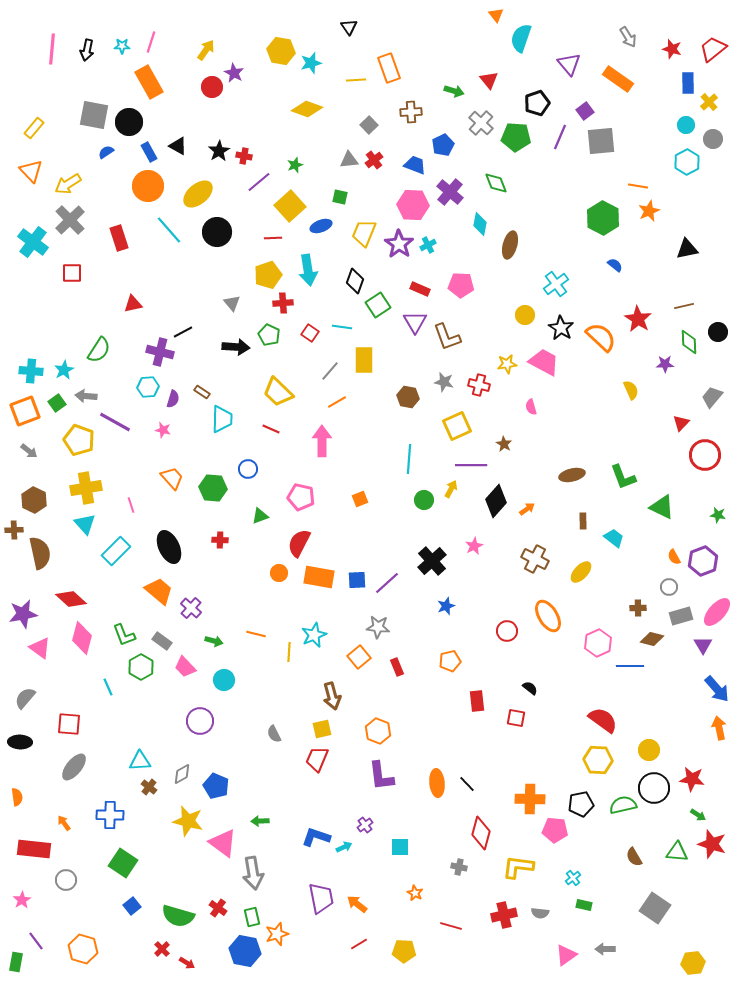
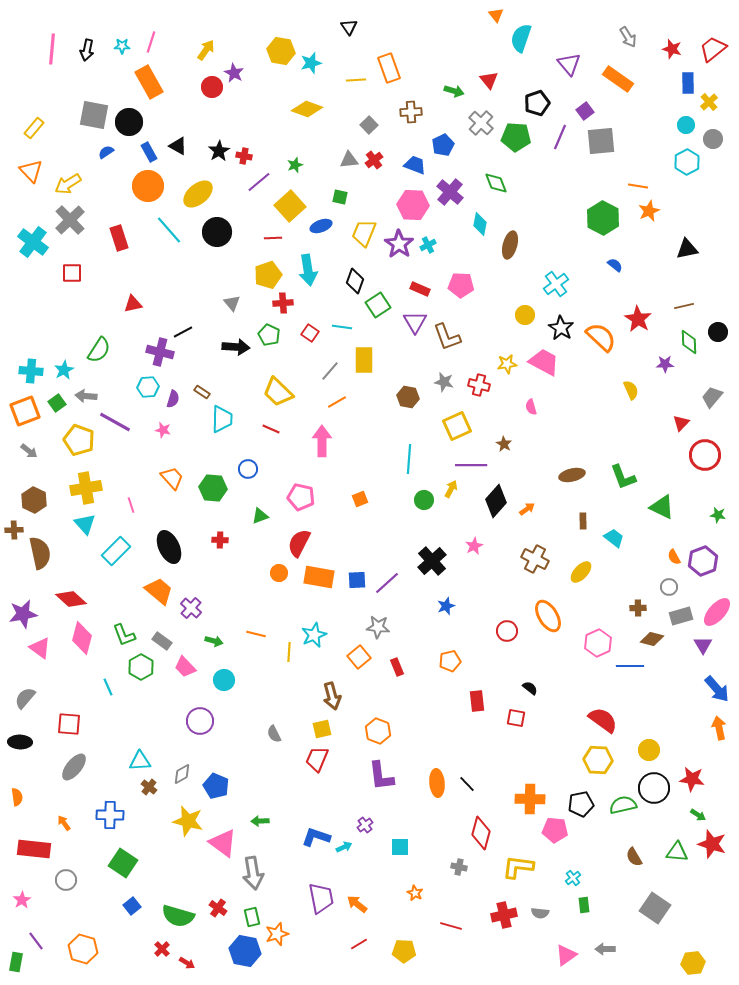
green rectangle at (584, 905): rotated 70 degrees clockwise
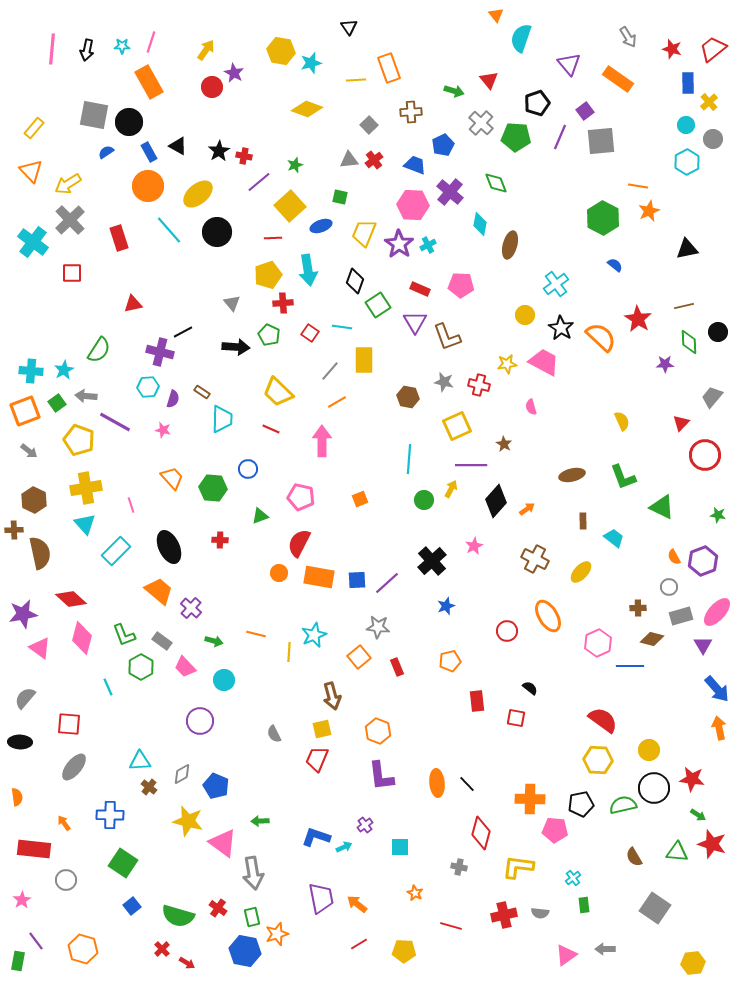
yellow semicircle at (631, 390): moved 9 px left, 31 px down
green rectangle at (16, 962): moved 2 px right, 1 px up
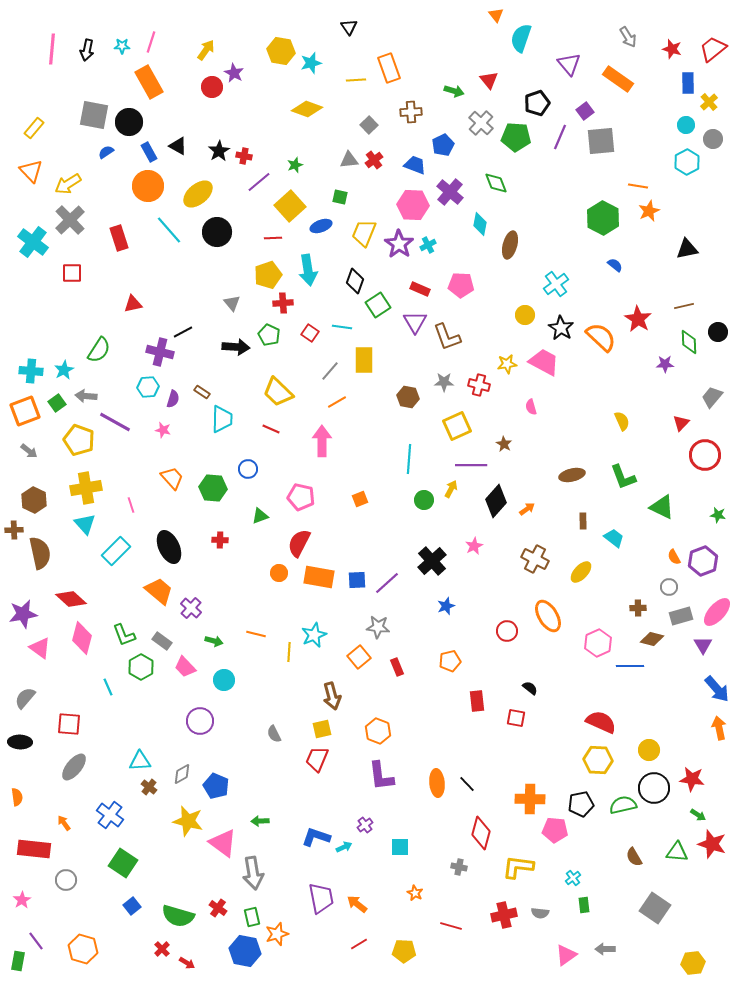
gray star at (444, 382): rotated 12 degrees counterclockwise
red semicircle at (603, 720): moved 2 px left, 2 px down; rotated 12 degrees counterclockwise
blue cross at (110, 815): rotated 36 degrees clockwise
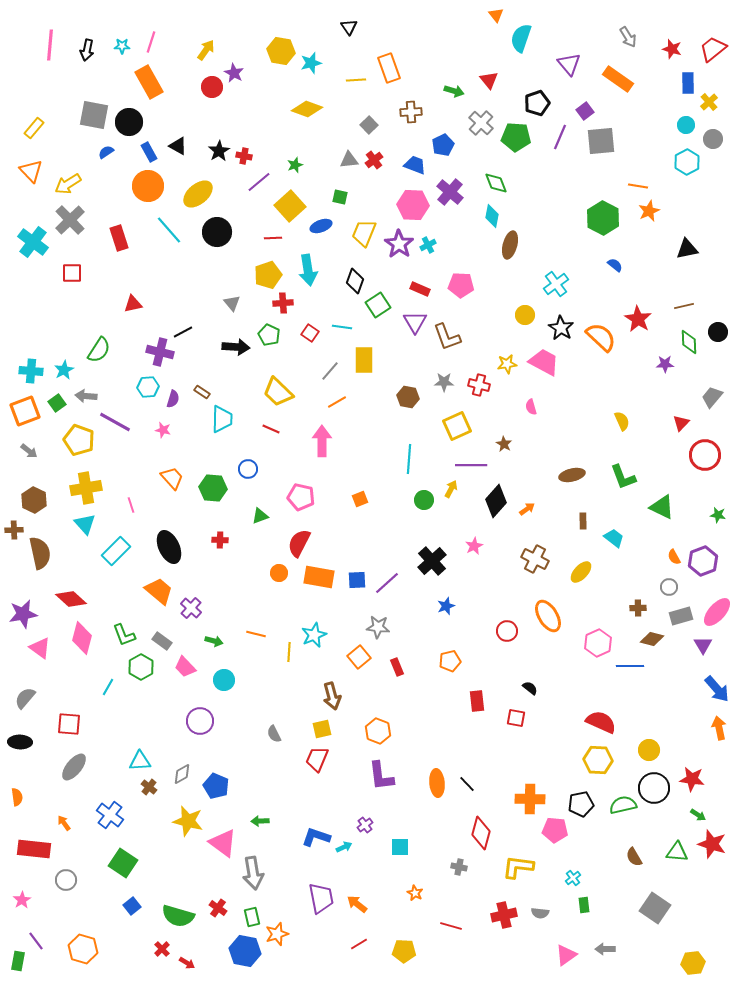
pink line at (52, 49): moved 2 px left, 4 px up
cyan diamond at (480, 224): moved 12 px right, 8 px up
cyan line at (108, 687): rotated 54 degrees clockwise
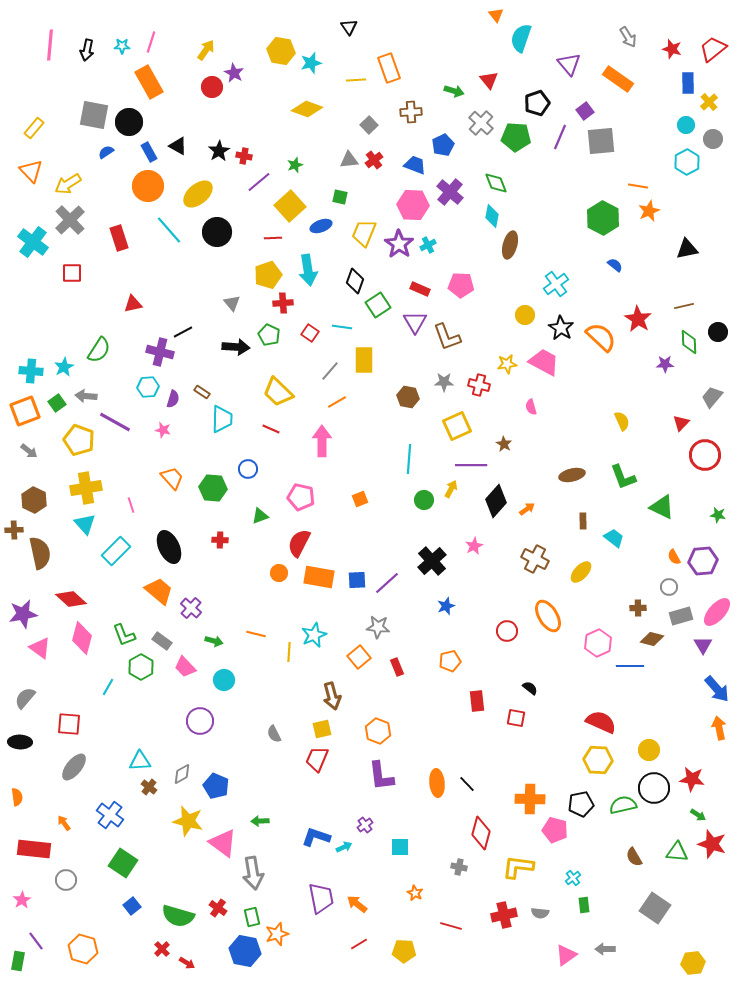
cyan star at (64, 370): moved 3 px up
purple hexagon at (703, 561): rotated 16 degrees clockwise
pink pentagon at (555, 830): rotated 10 degrees clockwise
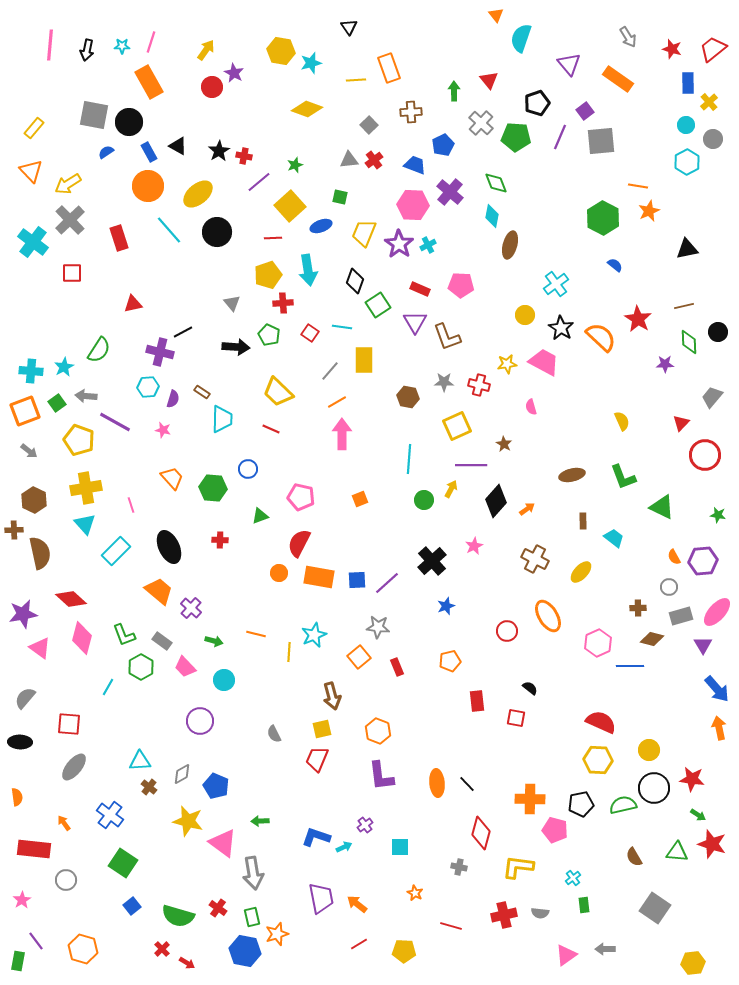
green arrow at (454, 91): rotated 108 degrees counterclockwise
pink arrow at (322, 441): moved 20 px right, 7 px up
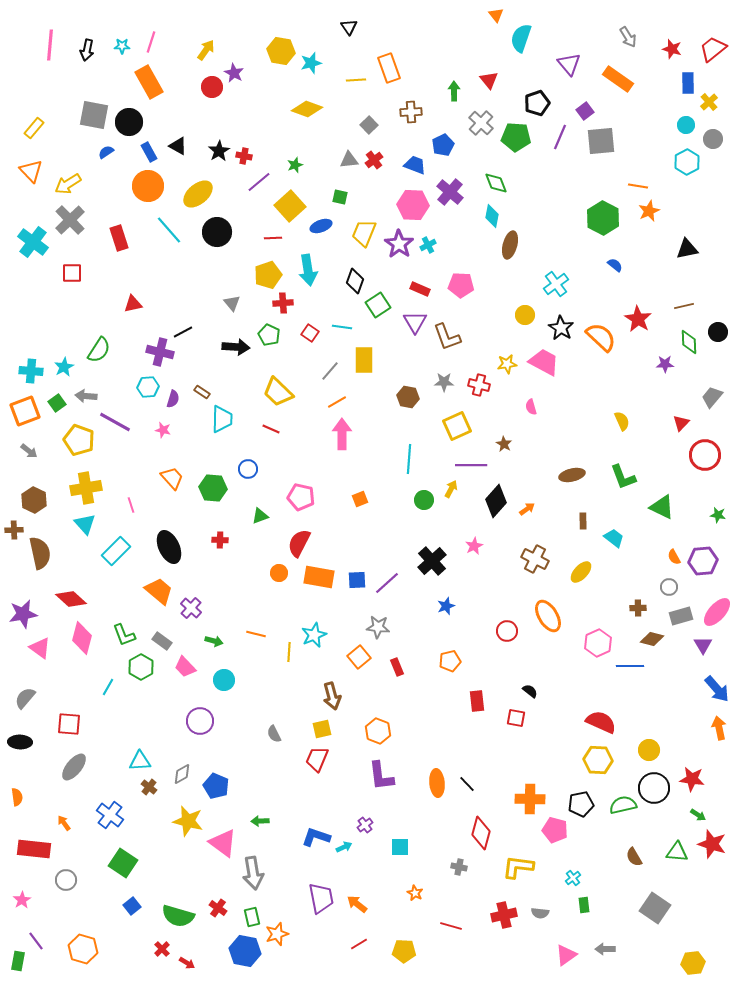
black semicircle at (530, 688): moved 3 px down
